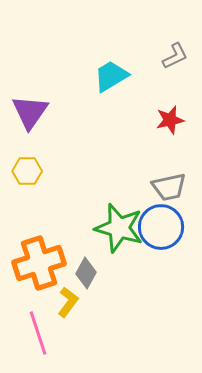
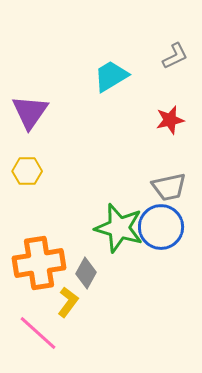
orange cross: rotated 9 degrees clockwise
pink line: rotated 30 degrees counterclockwise
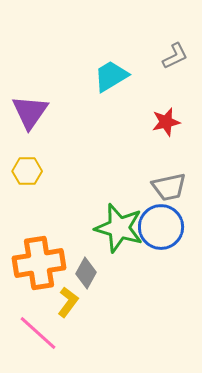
red star: moved 4 px left, 2 px down
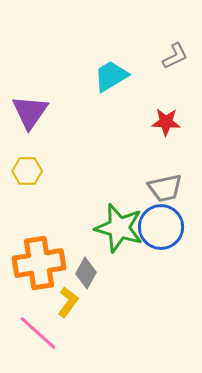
red star: rotated 16 degrees clockwise
gray trapezoid: moved 4 px left, 1 px down
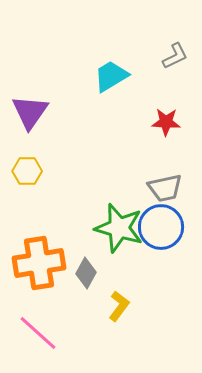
yellow L-shape: moved 51 px right, 4 px down
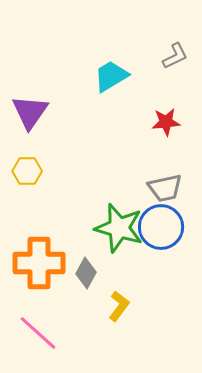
red star: rotated 8 degrees counterclockwise
orange cross: rotated 9 degrees clockwise
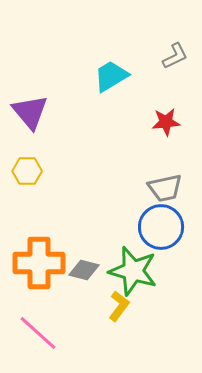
purple triangle: rotated 15 degrees counterclockwise
green star: moved 14 px right, 43 px down
gray diamond: moved 2 px left, 3 px up; rotated 76 degrees clockwise
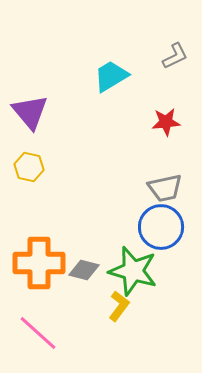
yellow hexagon: moved 2 px right, 4 px up; rotated 12 degrees clockwise
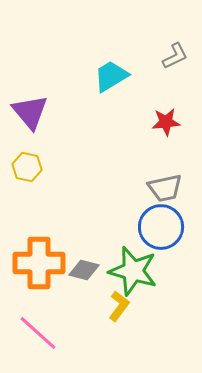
yellow hexagon: moved 2 px left
